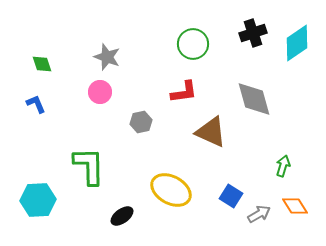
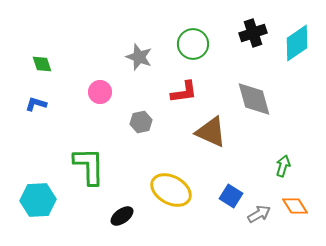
gray star: moved 32 px right
blue L-shape: rotated 50 degrees counterclockwise
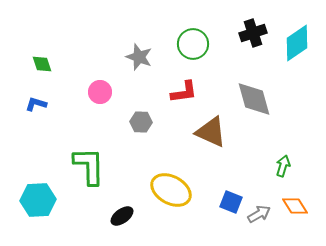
gray hexagon: rotated 15 degrees clockwise
blue square: moved 6 px down; rotated 10 degrees counterclockwise
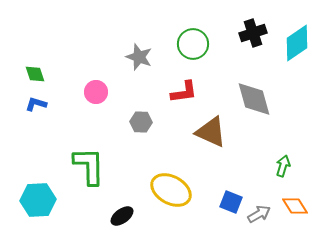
green diamond: moved 7 px left, 10 px down
pink circle: moved 4 px left
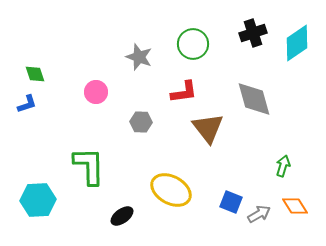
blue L-shape: moved 9 px left; rotated 145 degrees clockwise
brown triangle: moved 3 px left, 4 px up; rotated 28 degrees clockwise
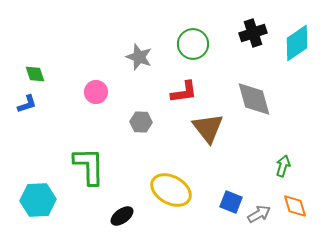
orange diamond: rotated 16 degrees clockwise
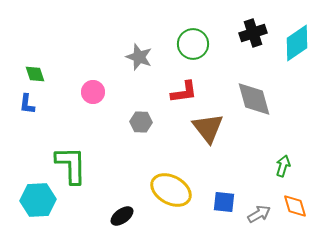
pink circle: moved 3 px left
blue L-shape: rotated 115 degrees clockwise
green L-shape: moved 18 px left, 1 px up
blue square: moved 7 px left; rotated 15 degrees counterclockwise
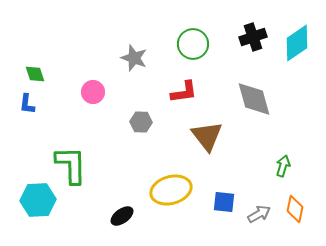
black cross: moved 4 px down
gray star: moved 5 px left, 1 px down
brown triangle: moved 1 px left, 8 px down
yellow ellipse: rotated 45 degrees counterclockwise
orange diamond: moved 3 px down; rotated 28 degrees clockwise
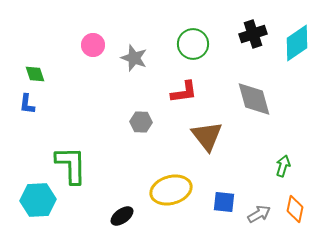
black cross: moved 3 px up
pink circle: moved 47 px up
